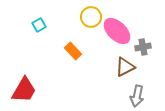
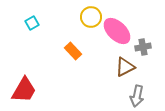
cyan square: moved 7 px left, 2 px up
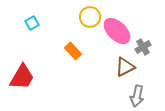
yellow circle: moved 1 px left
gray cross: rotated 21 degrees counterclockwise
red trapezoid: moved 2 px left, 13 px up
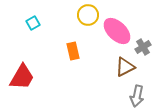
yellow circle: moved 2 px left, 2 px up
cyan square: moved 1 px right
orange rectangle: rotated 30 degrees clockwise
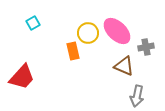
yellow circle: moved 18 px down
gray cross: moved 3 px right; rotated 21 degrees clockwise
brown triangle: moved 1 px left, 1 px up; rotated 50 degrees clockwise
red trapezoid: rotated 12 degrees clockwise
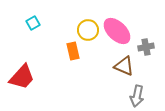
yellow circle: moved 3 px up
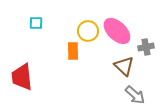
cyan square: moved 3 px right; rotated 32 degrees clockwise
yellow circle: moved 1 px down
orange rectangle: rotated 12 degrees clockwise
brown triangle: rotated 20 degrees clockwise
red trapezoid: rotated 132 degrees clockwise
gray arrow: moved 2 px left, 1 px up; rotated 60 degrees counterclockwise
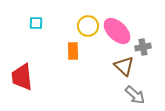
yellow circle: moved 5 px up
gray cross: moved 3 px left
